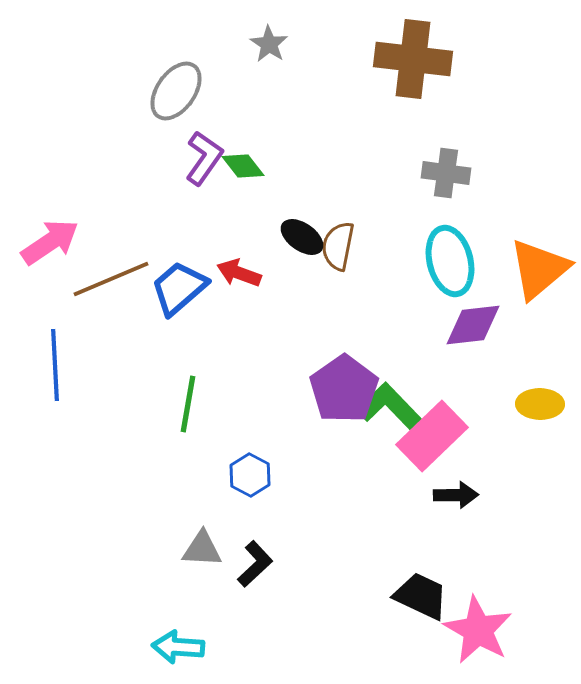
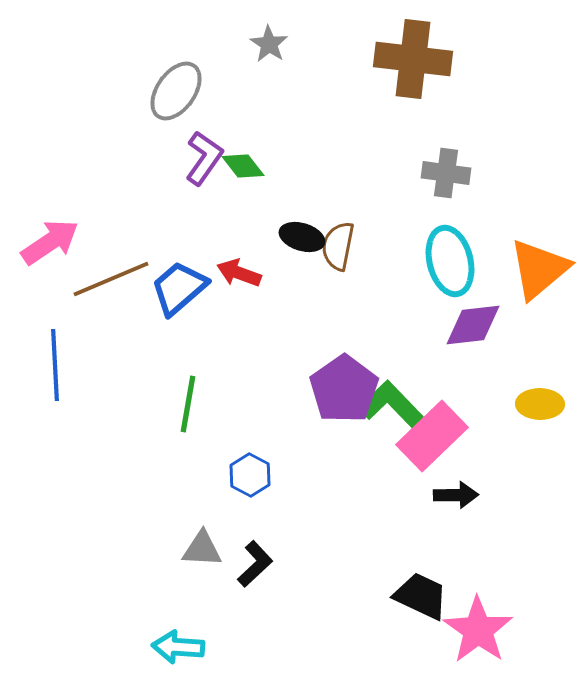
black ellipse: rotated 18 degrees counterclockwise
green L-shape: moved 2 px right, 2 px up
pink star: rotated 6 degrees clockwise
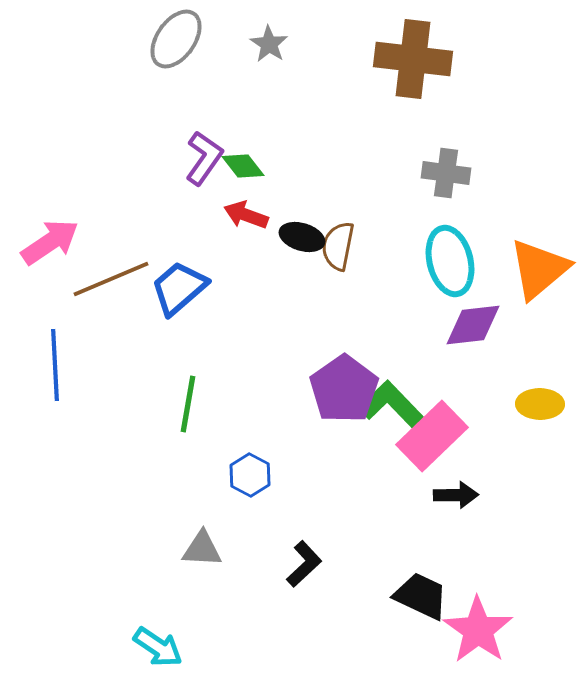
gray ellipse: moved 52 px up
red arrow: moved 7 px right, 58 px up
black L-shape: moved 49 px right
cyan arrow: moved 20 px left; rotated 150 degrees counterclockwise
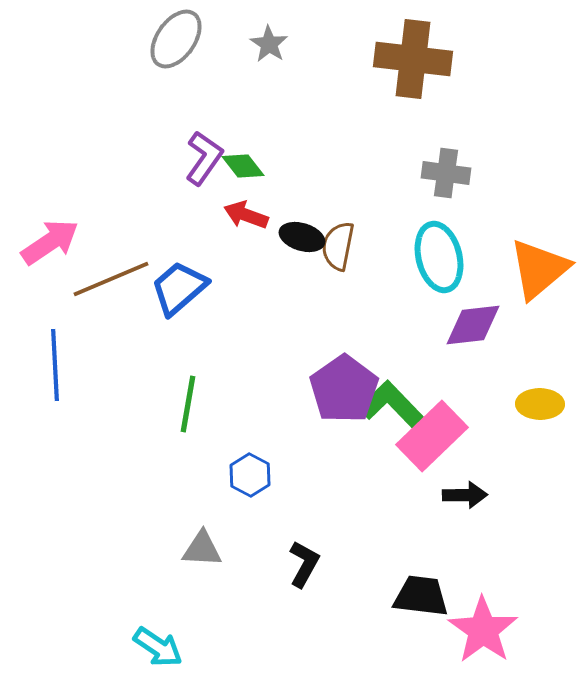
cyan ellipse: moved 11 px left, 4 px up
black arrow: moved 9 px right
black L-shape: rotated 18 degrees counterclockwise
black trapezoid: rotated 18 degrees counterclockwise
pink star: moved 5 px right
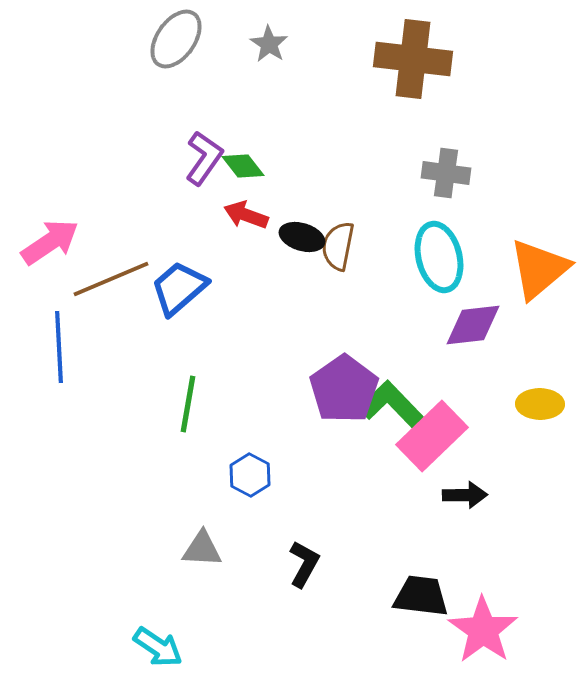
blue line: moved 4 px right, 18 px up
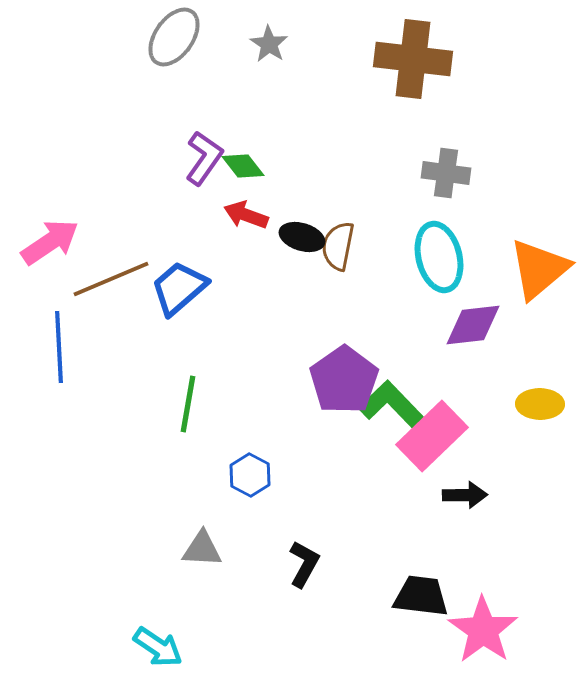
gray ellipse: moved 2 px left, 2 px up
purple pentagon: moved 9 px up
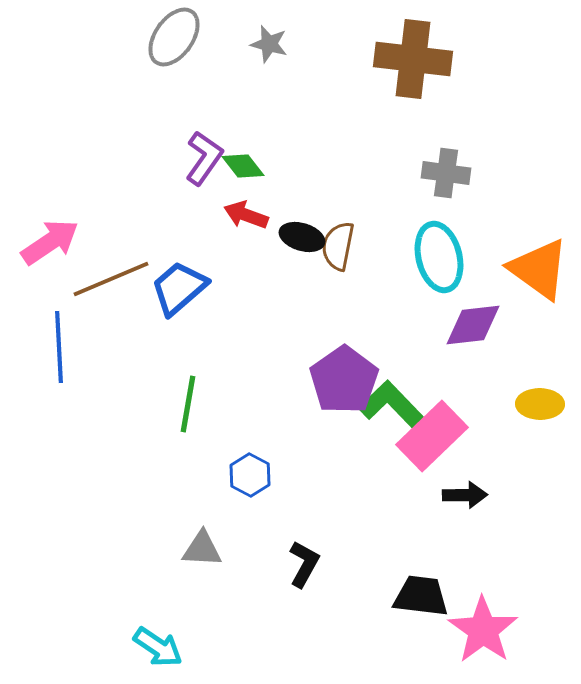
gray star: rotated 18 degrees counterclockwise
orange triangle: rotated 44 degrees counterclockwise
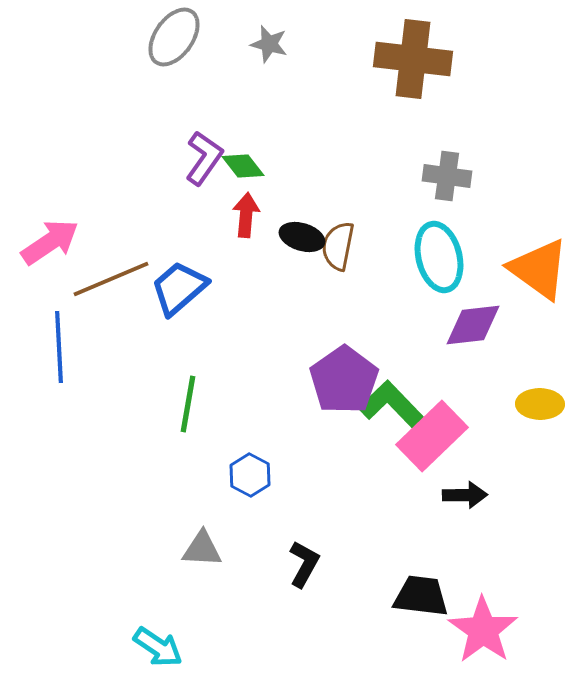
gray cross: moved 1 px right, 3 px down
red arrow: rotated 75 degrees clockwise
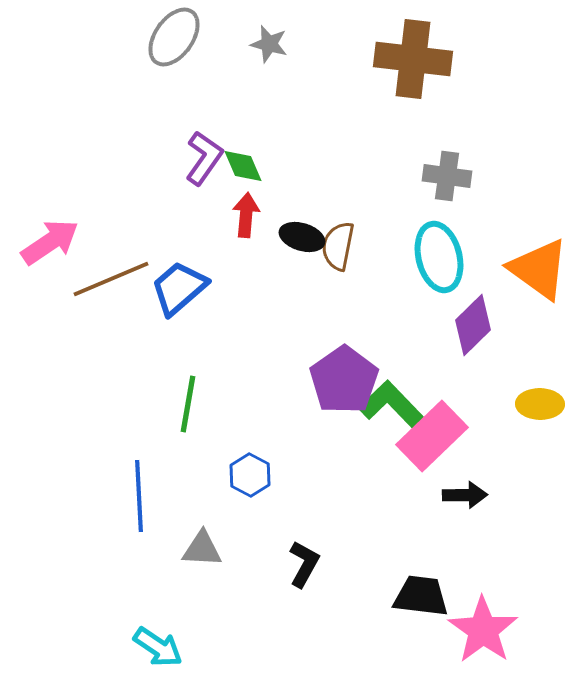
green diamond: rotated 15 degrees clockwise
purple diamond: rotated 38 degrees counterclockwise
blue line: moved 80 px right, 149 px down
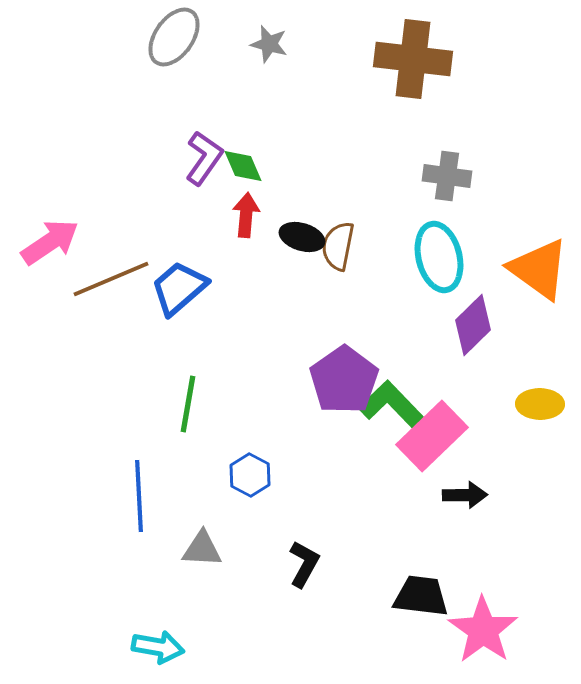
cyan arrow: rotated 24 degrees counterclockwise
